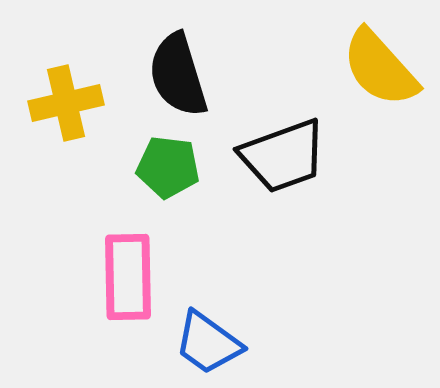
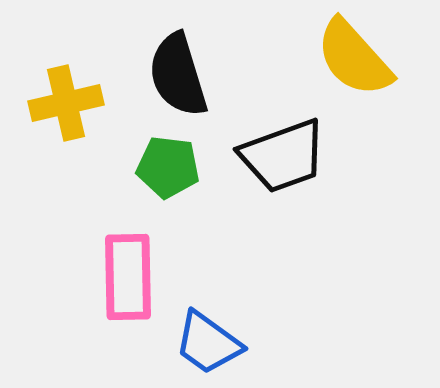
yellow semicircle: moved 26 px left, 10 px up
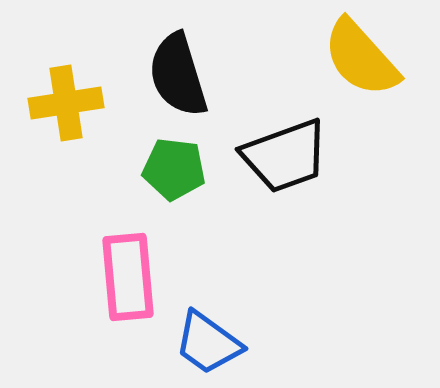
yellow semicircle: moved 7 px right
yellow cross: rotated 4 degrees clockwise
black trapezoid: moved 2 px right
green pentagon: moved 6 px right, 2 px down
pink rectangle: rotated 4 degrees counterclockwise
